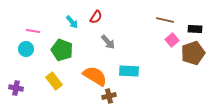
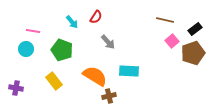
black rectangle: rotated 40 degrees counterclockwise
pink square: moved 1 px down
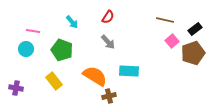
red semicircle: moved 12 px right
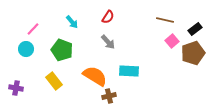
pink line: moved 2 px up; rotated 56 degrees counterclockwise
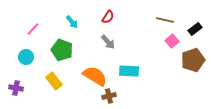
cyan circle: moved 8 px down
brown pentagon: moved 7 px down
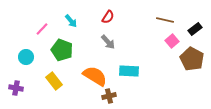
cyan arrow: moved 1 px left, 1 px up
pink line: moved 9 px right
brown pentagon: moved 1 px left, 1 px up; rotated 25 degrees counterclockwise
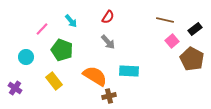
purple cross: moved 1 px left; rotated 24 degrees clockwise
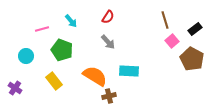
brown line: rotated 60 degrees clockwise
pink line: rotated 32 degrees clockwise
cyan circle: moved 1 px up
